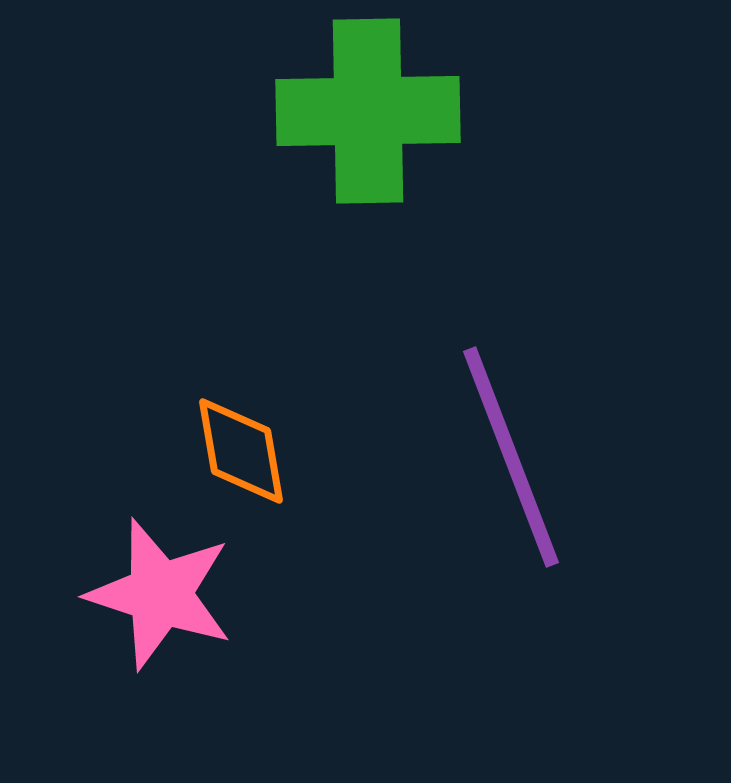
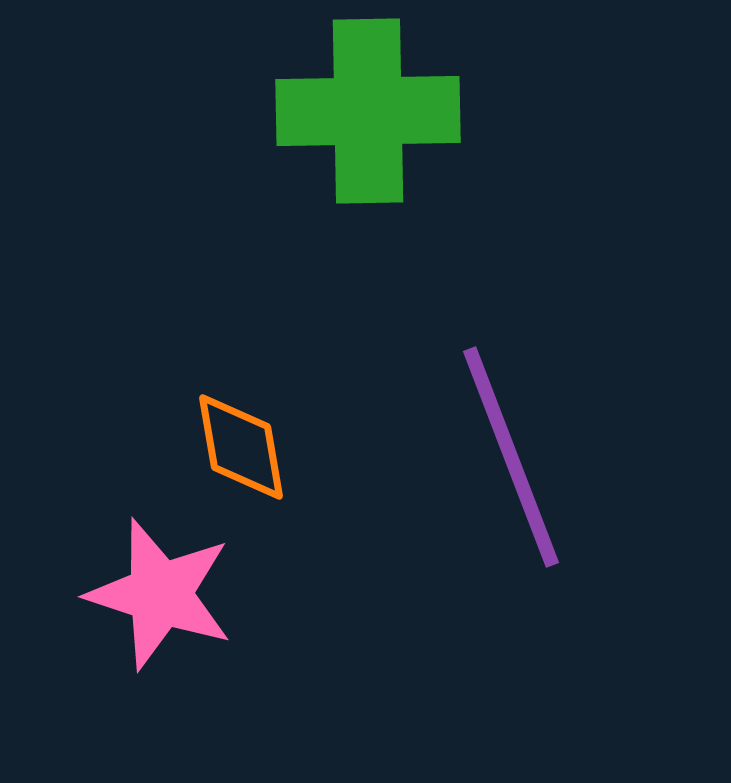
orange diamond: moved 4 px up
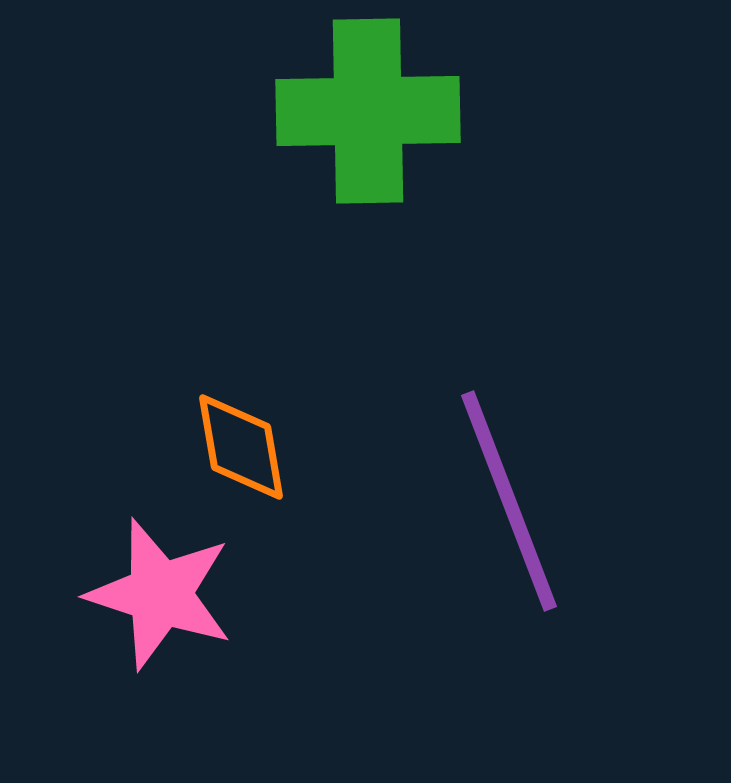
purple line: moved 2 px left, 44 px down
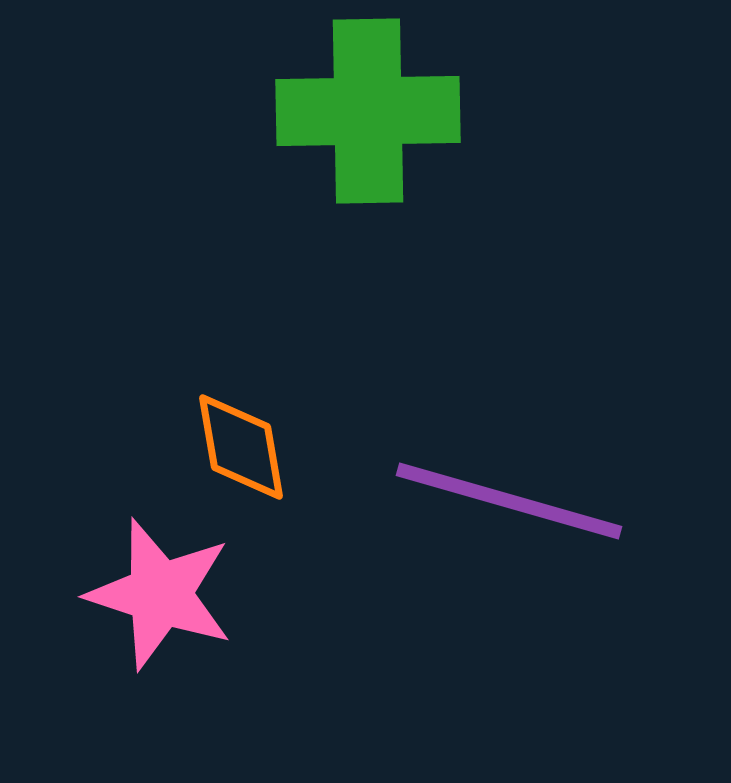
purple line: rotated 53 degrees counterclockwise
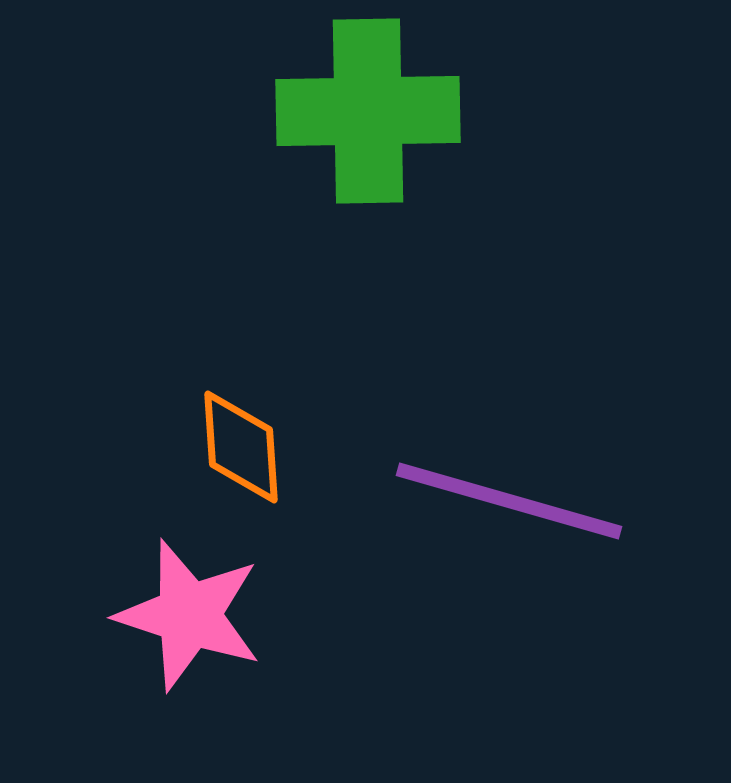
orange diamond: rotated 6 degrees clockwise
pink star: moved 29 px right, 21 px down
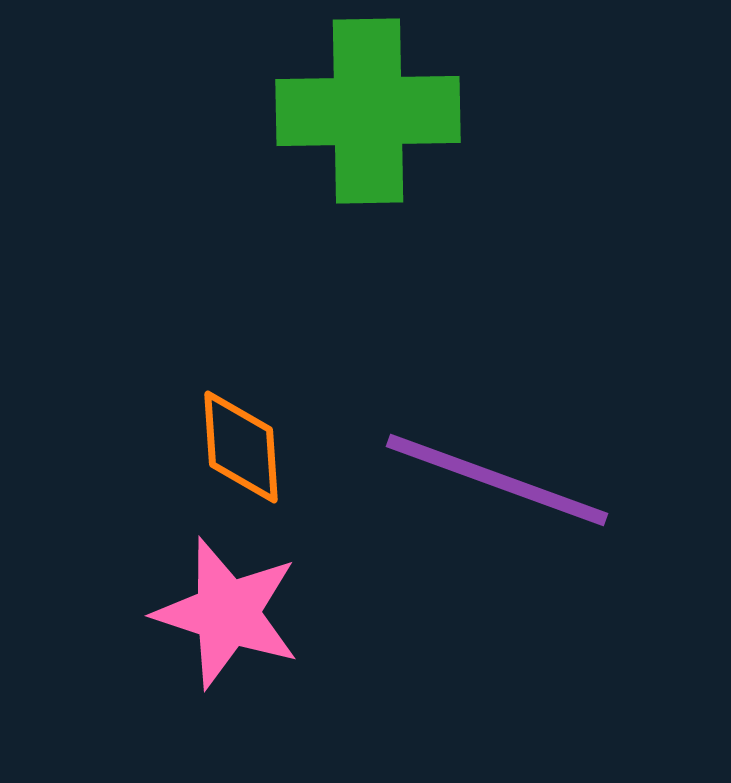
purple line: moved 12 px left, 21 px up; rotated 4 degrees clockwise
pink star: moved 38 px right, 2 px up
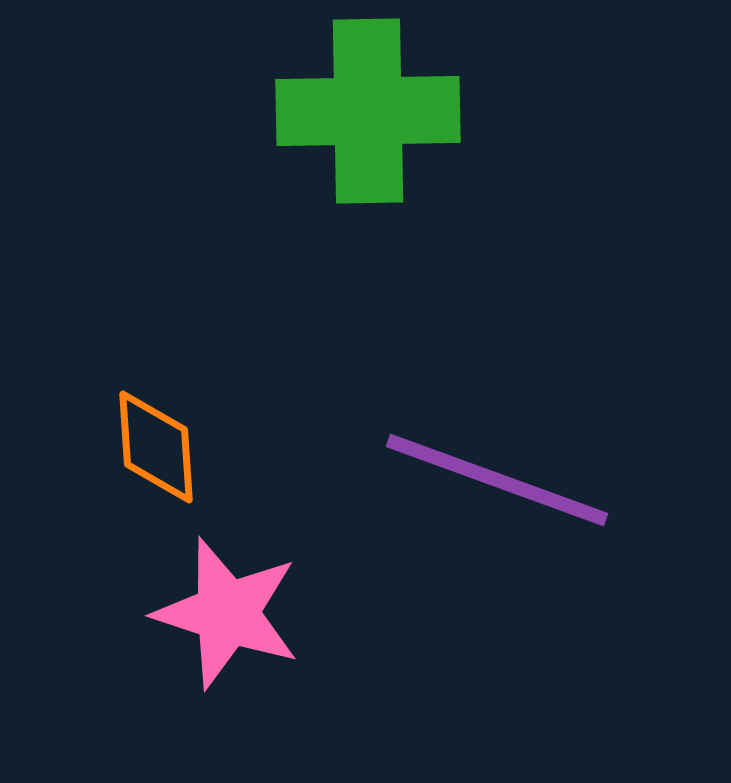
orange diamond: moved 85 px left
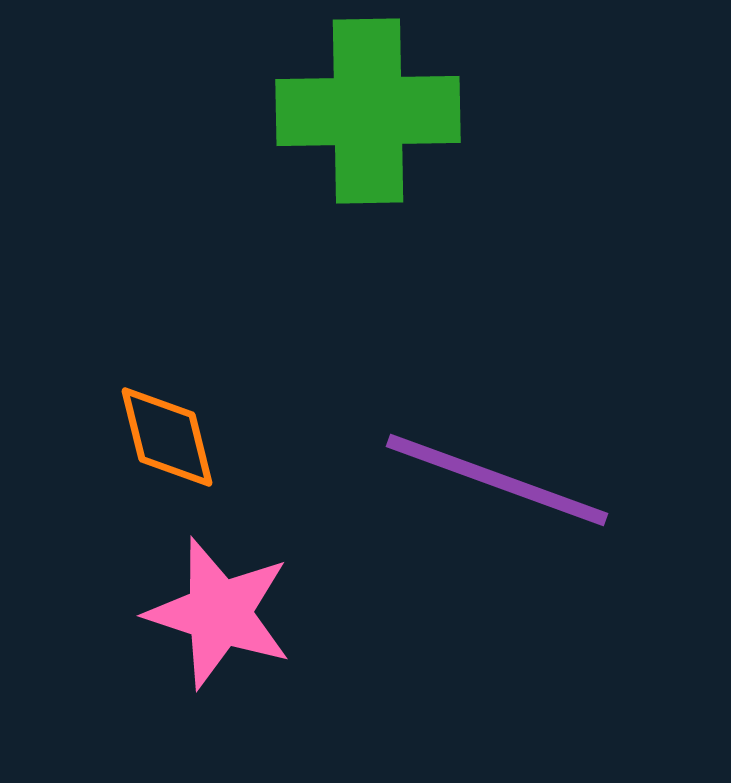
orange diamond: moved 11 px right, 10 px up; rotated 10 degrees counterclockwise
pink star: moved 8 px left
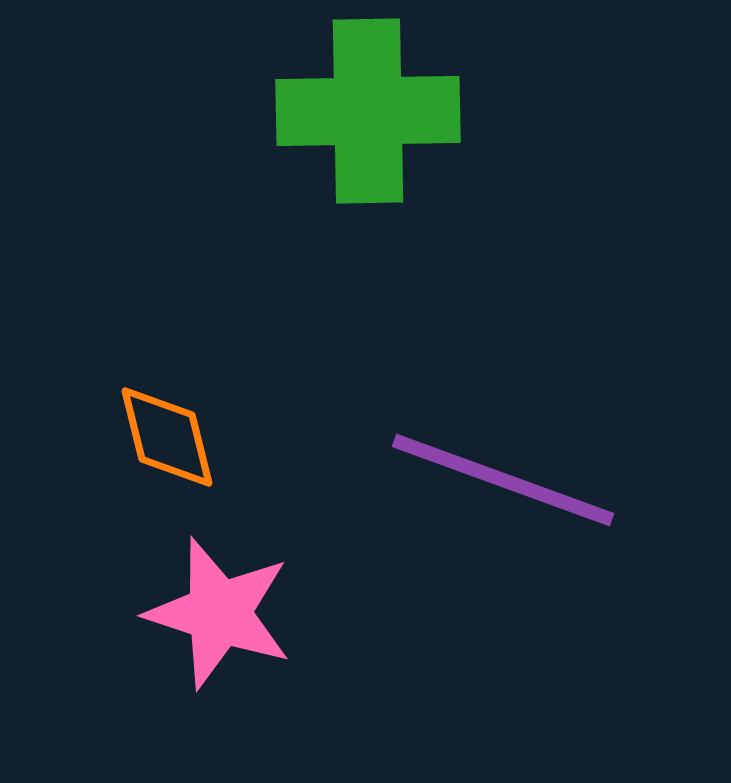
purple line: moved 6 px right
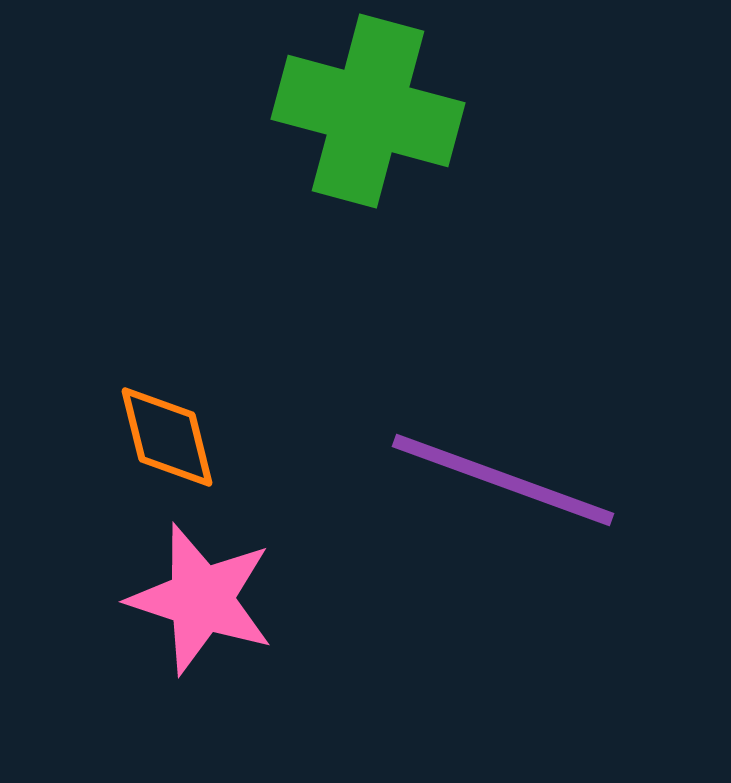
green cross: rotated 16 degrees clockwise
pink star: moved 18 px left, 14 px up
